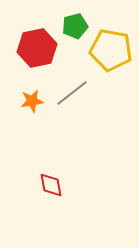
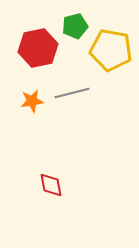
red hexagon: moved 1 px right
gray line: rotated 24 degrees clockwise
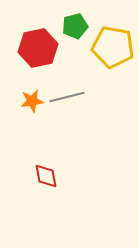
yellow pentagon: moved 2 px right, 3 px up
gray line: moved 5 px left, 4 px down
red diamond: moved 5 px left, 9 px up
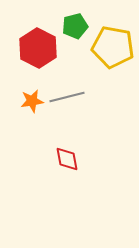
red hexagon: rotated 21 degrees counterclockwise
red diamond: moved 21 px right, 17 px up
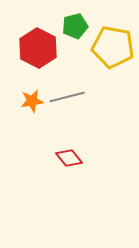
red diamond: moved 2 px right, 1 px up; rotated 28 degrees counterclockwise
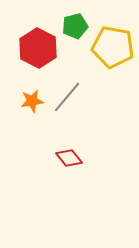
gray line: rotated 36 degrees counterclockwise
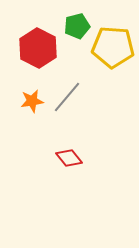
green pentagon: moved 2 px right
yellow pentagon: rotated 6 degrees counterclockwise
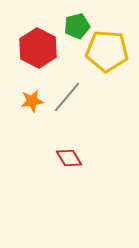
yellow pentagon: moved 6 px left, 4 px down
red diamond: rotated 8 degrees clockwise
